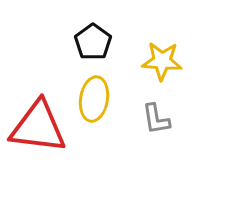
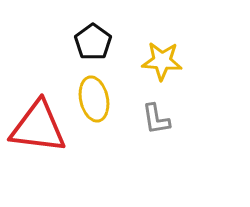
yellow ellipse: rotated 21 degrees counterclockwise
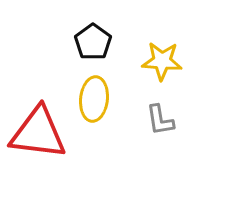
yellow ellipse: rotated 18 degrees clockwise
gray L-shape: moved 4 px right, 1 px down
red triangle: moved 6 px down
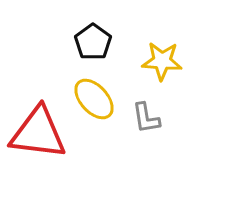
yellow ellipse: rotated 48 degrees counterclockwise
gray L-shape: moved 14 px left, 2 px up
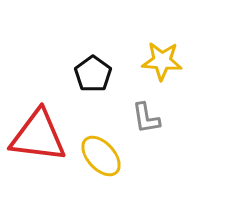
black pentagon: moved 32 px down
yellow ellipse: moved 7 px right, 57 px down
red triangle: moved 3 px down
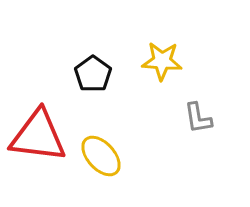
gray L-shape: moved 52 px right
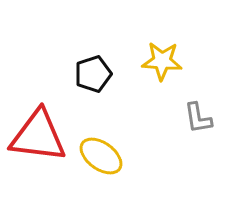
black pentagon: rotated 18 degrees clockwise
yellow ellipse: rotated 12 degrees counterclockwise
